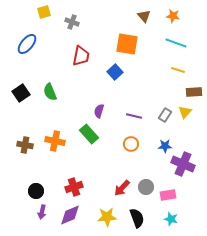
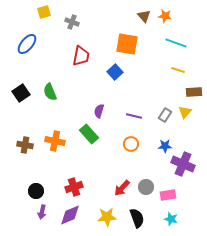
orange star: moved 8 px left
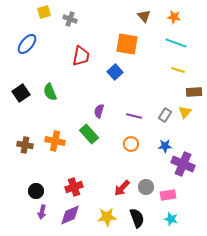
orange star: moved 9 px right, 1 px down
gray cross: moved 2 px left, 3 px up
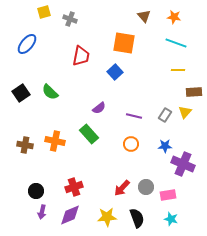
orange square: moved 3 px left, 1 px up
yellow line: rotated 16 degrees counterclockwise
green semicircle: rotated 24 degrees counterclockwise
purple semicircle: moved 3 px up; rotated 144 degrees counterclockwise
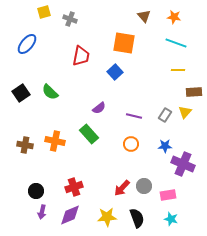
gray circle: moved 2 px left, 1 px up
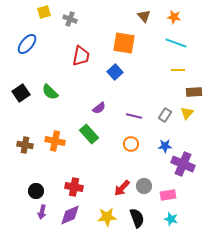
yellow triangle: moved 2 px right, 1 px down
red cross: rotated 30 degrees clockwise
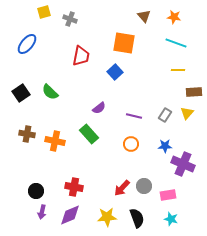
brown cross: moved 2 px right, 11 px up
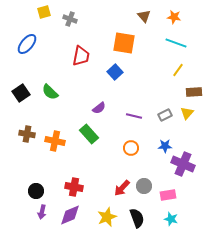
yellow line: rotated 56 degrees counterclockwise
gray rectangle: rotated 32 degrees clockwise
orange circle: moved 4 px down
yellow star: rotated 18 degrees counterclockwise
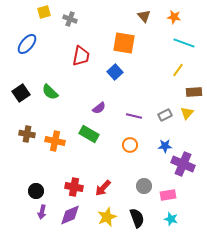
cyan line: moved 8 px right
green rectangle: rotated 18 degrees counterclockwise
orange circle: moved 1 px left, 3 px up
red arrow: moved 19 px left
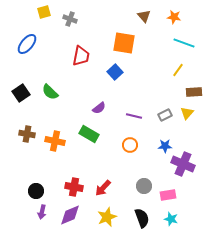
black semicircle: moved 5 px right
